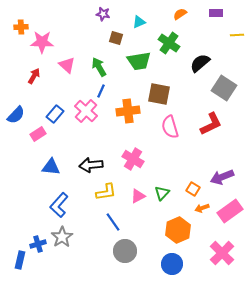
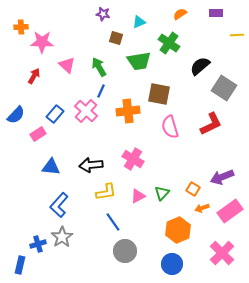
black semicircle at (200, 63): moved 3 px down
blue rectangle at (20, 260): moved 5 px down
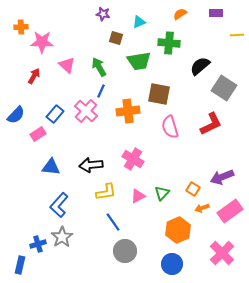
green cross at (169, 43): rotated 30 degrees counterclockwise
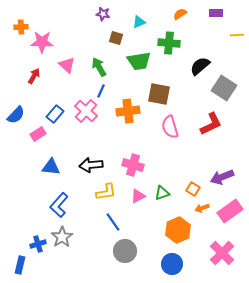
pink cross at (133, 159): moved 6 px down; rotated 15 degrees counterclockwise
green triangle at (162, 193): rotated 28 degrees clockwise
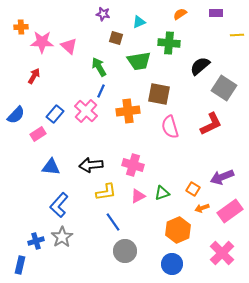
pink triangle at (67, 65): moved 2 px right, 19 px up
blue cross at (38, 244): moved 2 px left, 3 px up
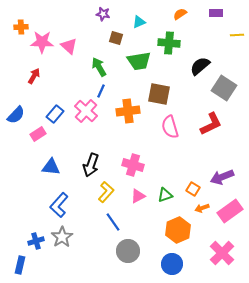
black arrow at (91, 165): rotated 65 degrees counterclockwise
yellow L-shape at (106, 192): rotated 40 degrees counterclockwise
green triangle at (162, 193): moved 3 px right, 2 px down
gray circle at (125, 251): moved 3 px right
